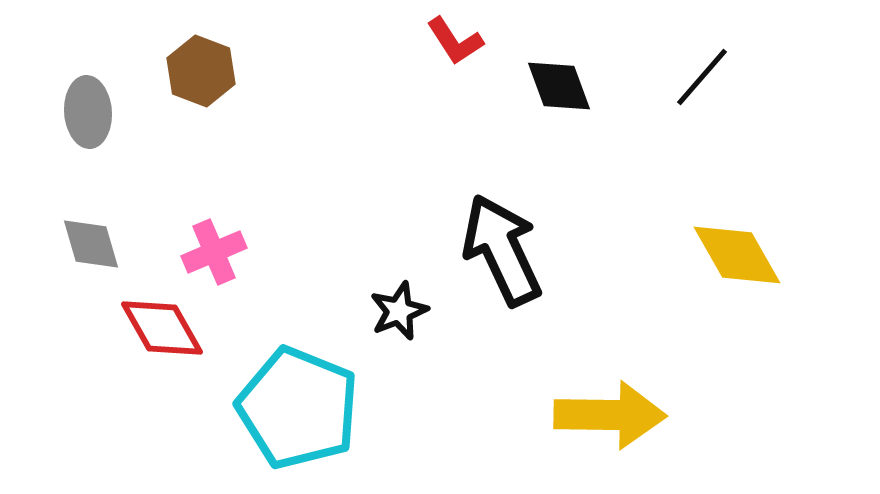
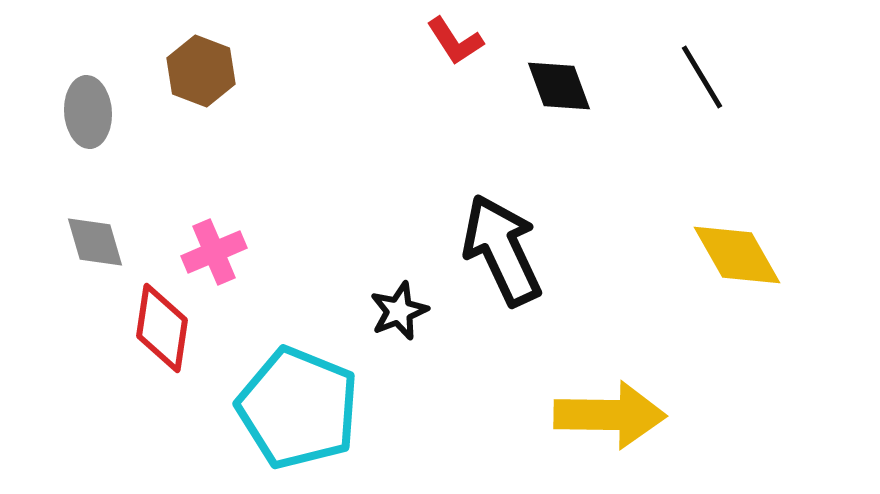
black line: rotated 72 degrees counterclockwise
gray diamond: moved 4 px right, 2 px up
red diamond: rotated 38 degrees clockwise
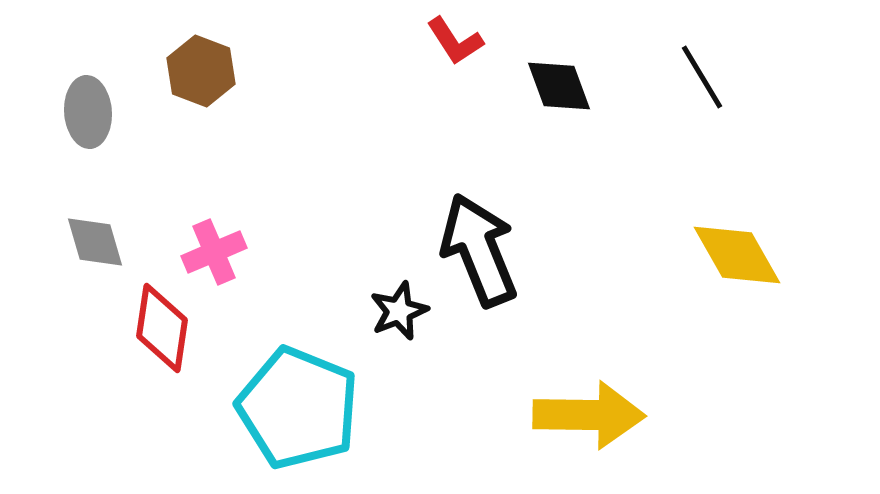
black arrow: moved 23 px left; rotated 3 degrees clockwise
yellow arrow: moved 21 px left
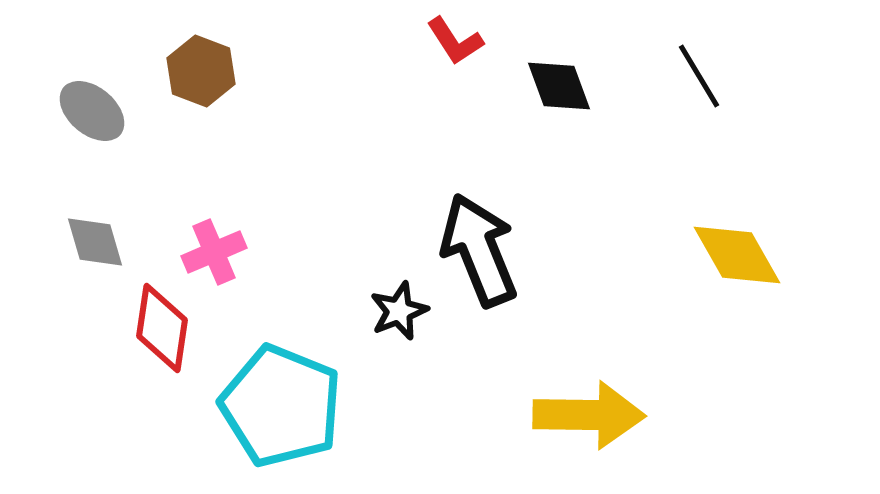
black line: moved 3 px left, 1 px up
gray ellipse: moved 4 px right, 1 px up; rotated 46 degrees counterclockwise
cyan pentagon: moved 17 px left, 2 px up
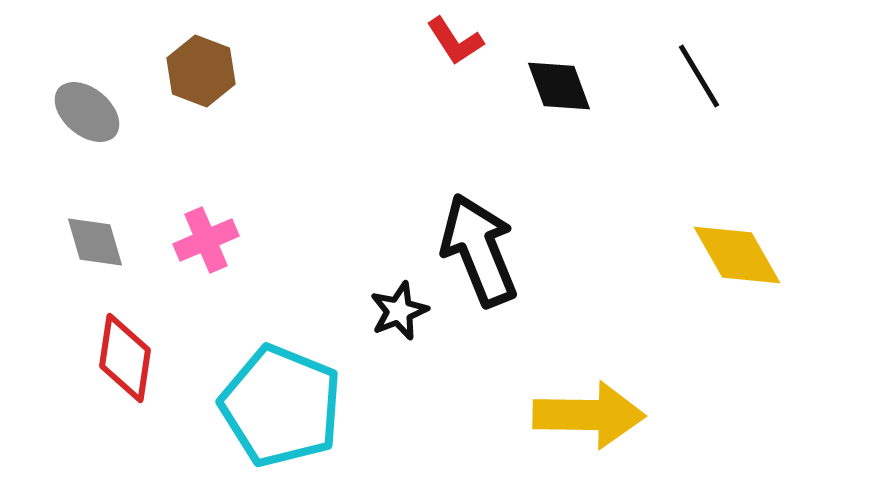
gray ellipse: moved 5 px left, 1 px down
pink cross: moved 8 px left, 12 px up
red diamond: moved 37 px left, 30 px down
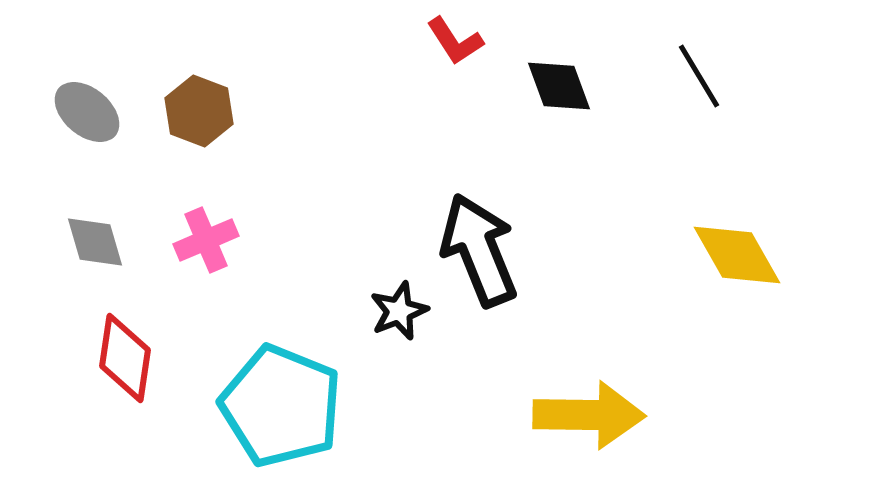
brown hexagon: moved 2 px left, 40 px down
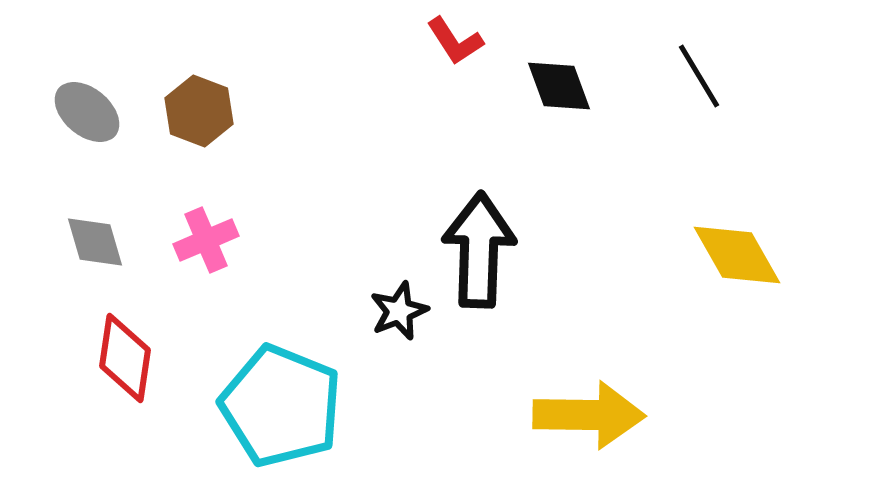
black arrow: rotated 24 degrees clockwise
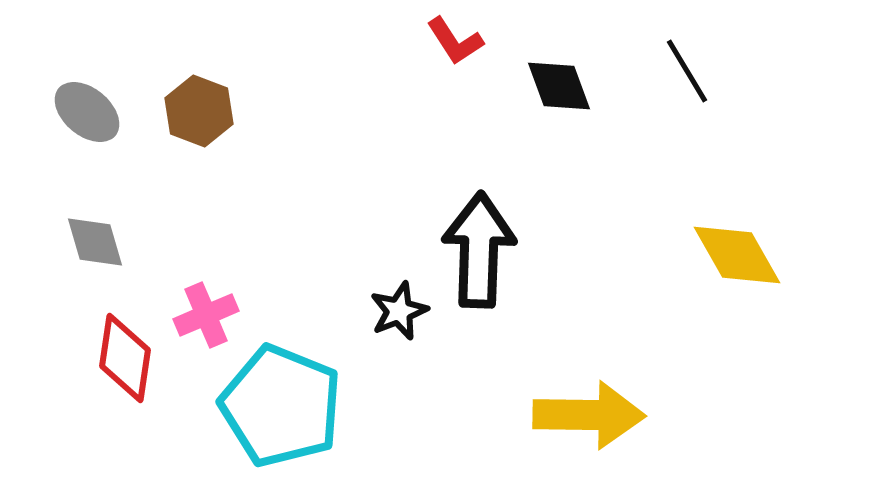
black line: moved 12 px left, 5 px up
pink cross: moved 75 px down
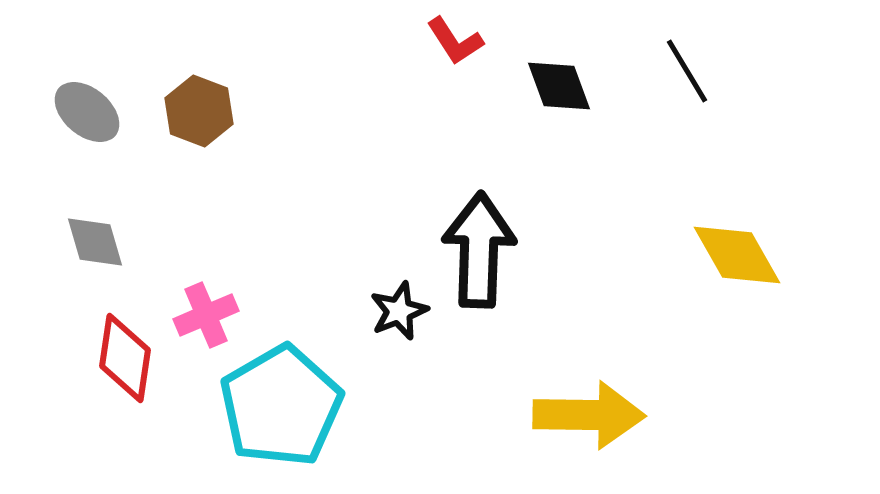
cyan pentagon: rotated 20 degrees clockwise
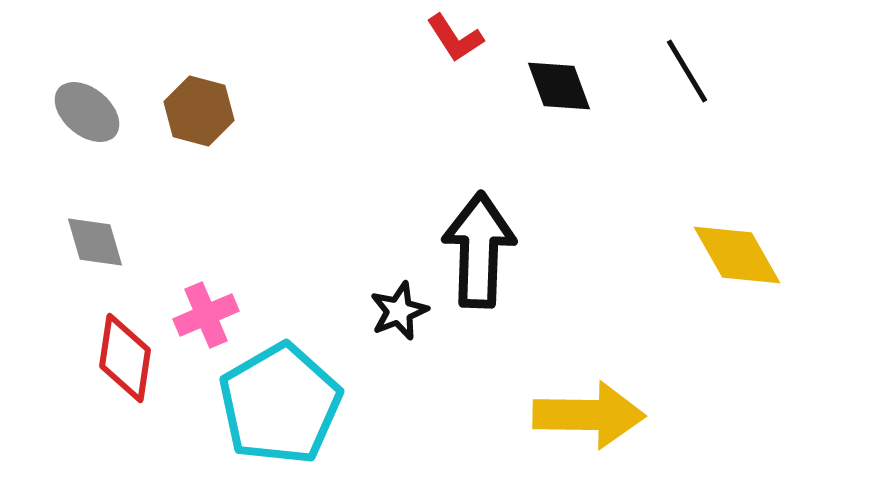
red L-shape: moved 3 px up
brown hexagon: rotated 6 degrees counterclockwise
cyan pentagon: moved 1 px left, 2 px up
